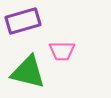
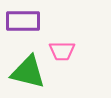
purple rectangle: rotated 16 degrees clockwise
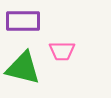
green triangle: moved 5 px left, 4 px up
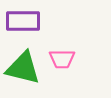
pink trapezoid: moved 8 px down
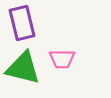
purple rectangle: moved 1 px left, 2 px down; rotated 76 degrees clockwise
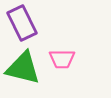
purple rectangle: rotated 12 degrees counterclockwise
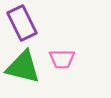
green triangle: moved 1 px up
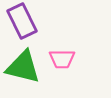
purple rectangle: moved 2 px up
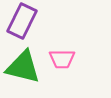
purple rectangle: rotated 52 degrees clockwise
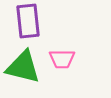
purple rectangle: moved 6 px right; rotated 32 degrees counterclockwise
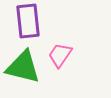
pink trapezoid: moved 2 px left, 4 px up; rotated 124 degrees clockwise
